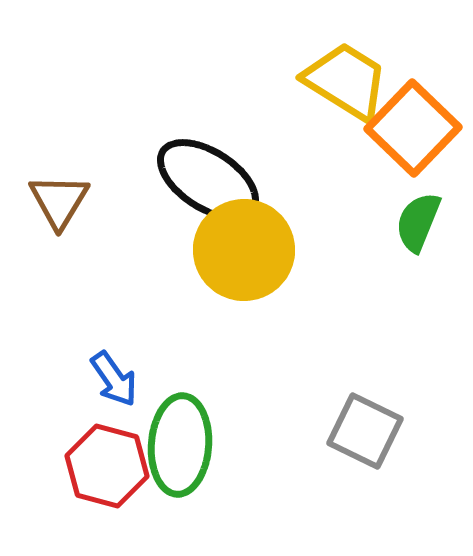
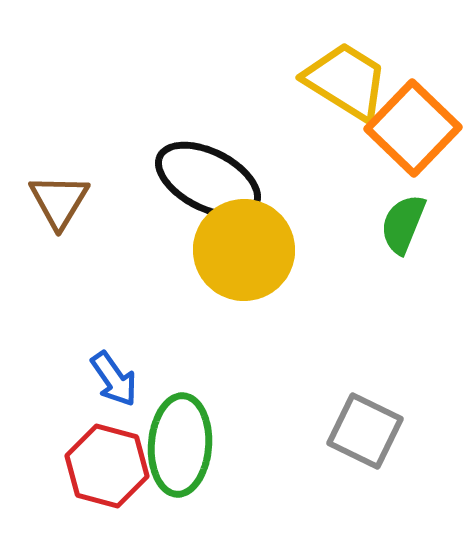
black ellipse: rotated 6 degrees counterclockwise
green semicircle: moved 15 px left, 2 px down
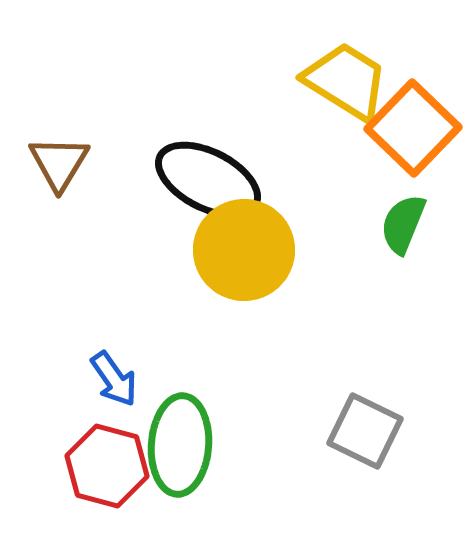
brown triangle: moved 38 px up
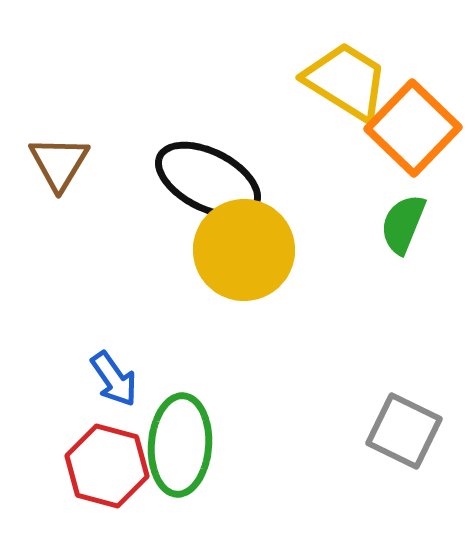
gray square: moved 39 px right
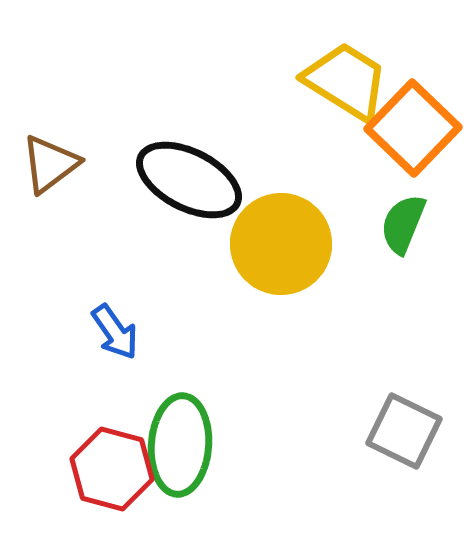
brown triangle: moved 9 px left, 1 px down; rotated 22 degrees clockwise
black ellipse: moved 19 px left
yellow circle: moved 37 px right, 6 px up
blue arrow: moved 1 px right, 47 px up
red hexagon: moved 5 px right, 3 px down
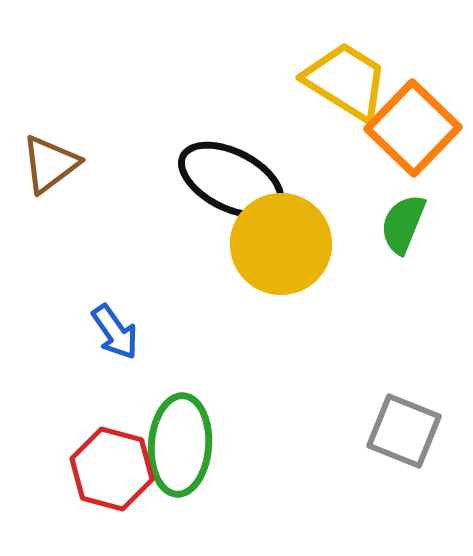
black ellipse: moved 42 px right
gray square: rotated 4 degrees counterclockwise
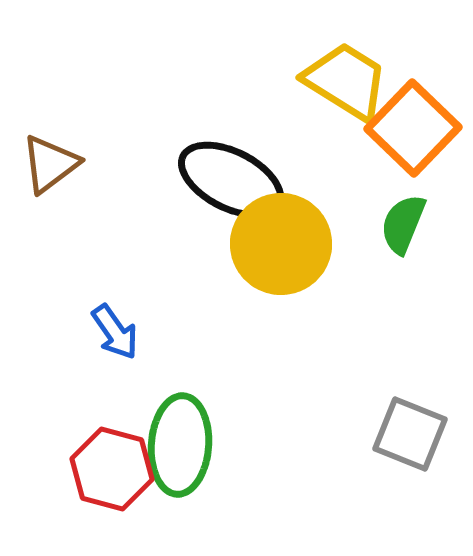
gray square: moved 6 px right, 3 px down
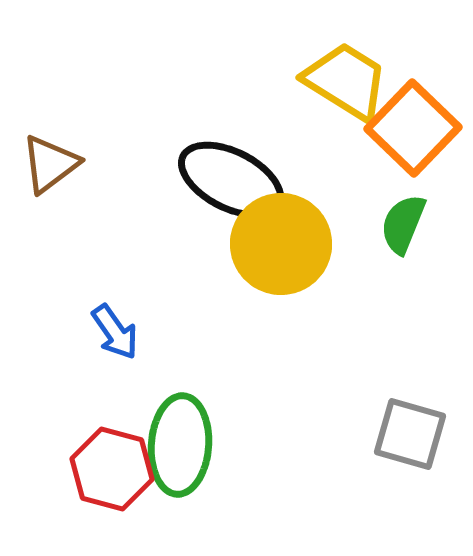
gray square: rotated 6 degrees counterclockwise
